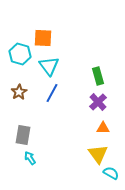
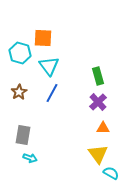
cyan hexagon: moved 1 px up
cyan arrow: rotated 144 degrees clockwise
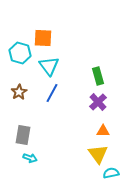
orange triangle: moved 3 px down
cyan semicircle: rotated 42 degrees counterclockwise
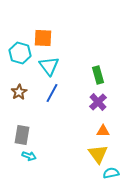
green rectangle: moved 1 px up
gray rectangle: moved 1 px left
cyan arrow: moved 1 px left, 2 px up
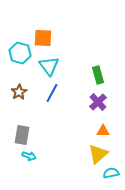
yellow triangle: rotated 25 degrees clockwise
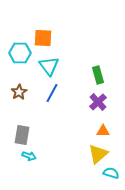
cyan hexagon: rotated 15 degrees counterclockwise
cyan semicircle: rotated 28 degrees clockwise
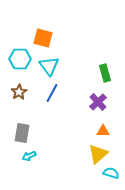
orange square: rotated 12 degrees clockwise
cyan hexagon: moved 6 px down
green rectangle: moved 7 px right, 2 px up
gray rectangle: moved 2 px up
cyan arrow: rotated 136 degrees clockwise
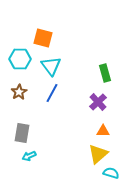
cyan triangle: moved 2 px right
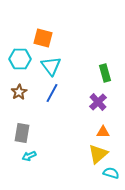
orange triangle: moved 1 px down
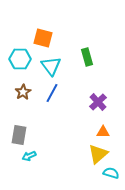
green rectangle: moved 18 px left, 16 px up
brown star: moved 4 px right
gray rectangle: moved 3 px left, 2 px down
